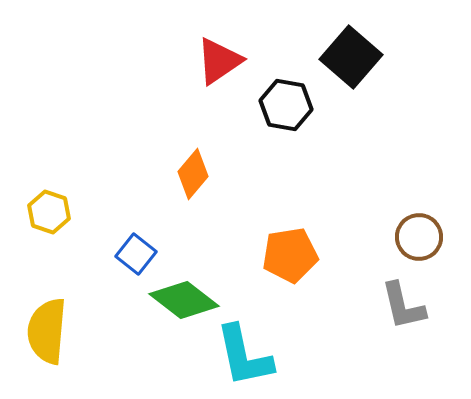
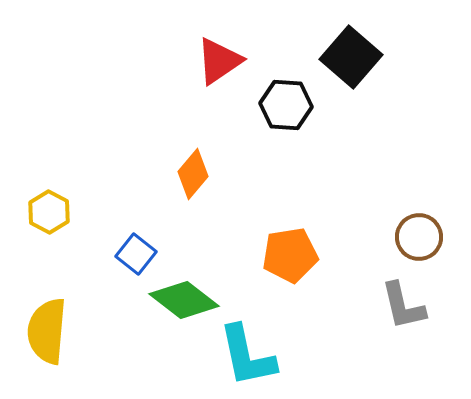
black hexagon: rotated 6 degrees counterclockwise
yellow hexagon: rotated 9 degrees clockwise
cyan L-shape: moved 3 px right
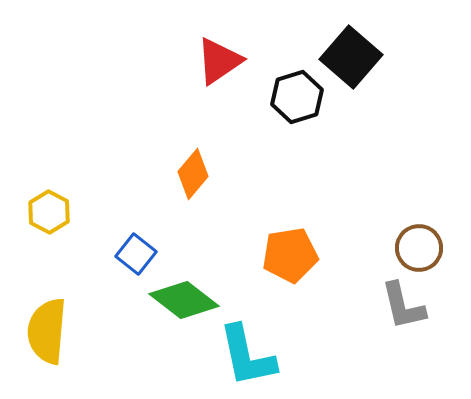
black hexagon: moved 11 px right, 8 px up; rotated 21 degrees counterclockwise
brown circle: moved 11 px down
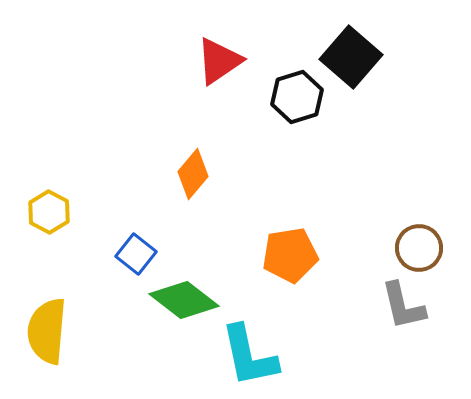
cyan L-shape: moved 2 px right
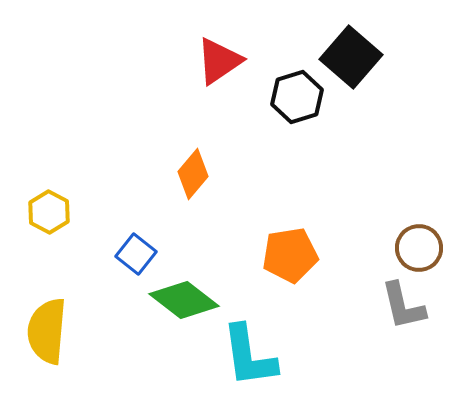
cyan L-shape: rotated 4 degrees clockwise
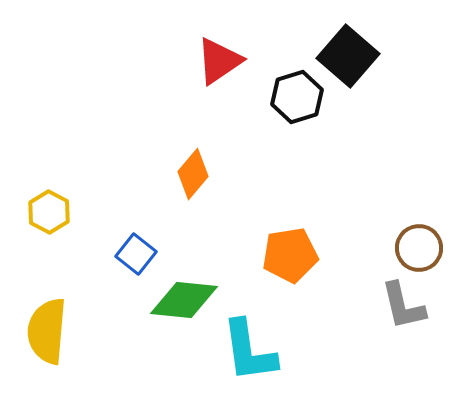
black square: moved 3 px left, 1 px up
green diamond: rotated 32 degrees counterclockwise
cyan L-shape: moved 5 px up
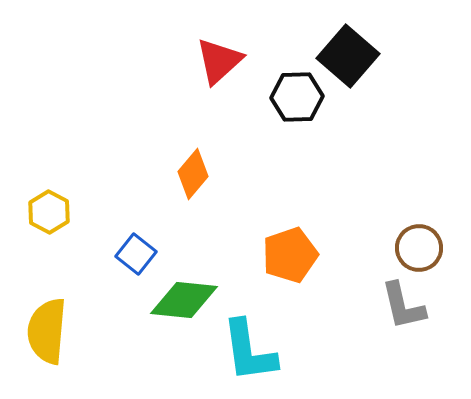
red triangle: rotated 8 degrees counterclockwise
black hexagon: rotated 15 degrees clockwise
orange pentagon: rotated 10 degrees counterclockwise
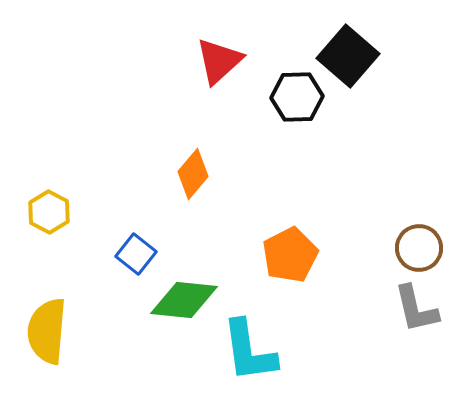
orange pentagon: rotated 8 degrees counterclockwise
gray L-shape: moved 13 px right, 3 px down
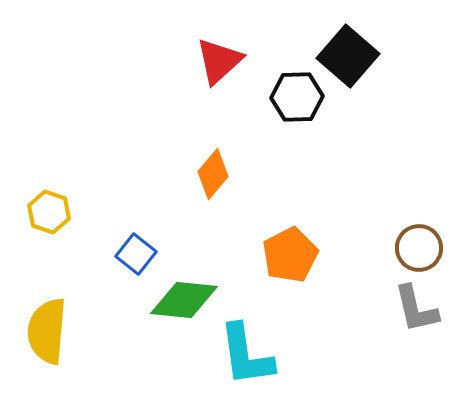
orange diamond: moved 20 px right
yellow hexagon: rotated 9 degrees counterclockwise
cyan L-shape: moved 3 px left, 4 px down
